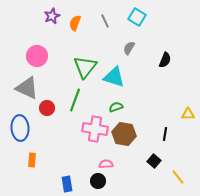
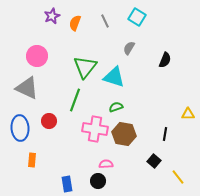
red circle: moved 2 px right, 13 px down
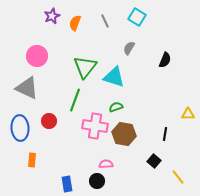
pink cross: moved 3 px up
black circle: moved 1 px left
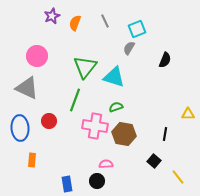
cyan square: moved 12 px down; rotated 36 degrees clockwise
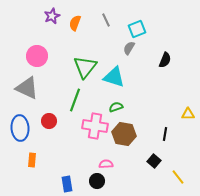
gray line: moved 1 px right, 1 px up
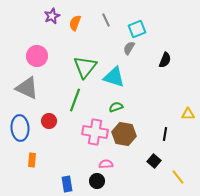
pink cross: moved 6 px down
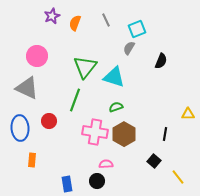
black semicircle: moved 4 px left, 1 px down
brown hexagon: rotated 20 degrees clockwise
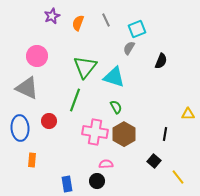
orange semicircle: moved 3 px right
green semicircle: rotated 80 degrees clockwise
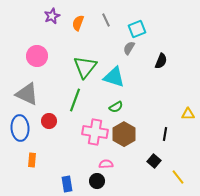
gray triangle: moved 6 px down
green semicircle: rotated 88 degrees clockwise
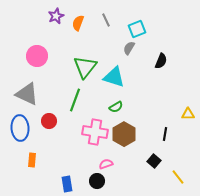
purple star: moved 4 px right
pink semicircle: rotated 16 degrees counterclockwise
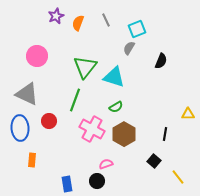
pink cross: moved 3 px left, 3 px up; rotated 20 degrees clockwise
